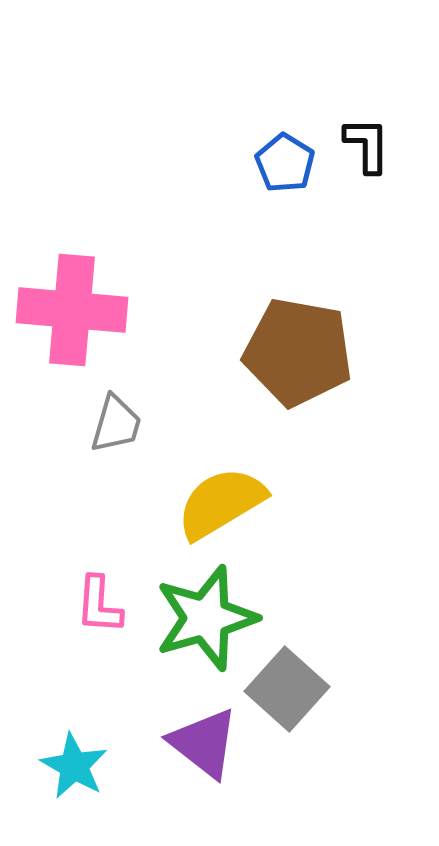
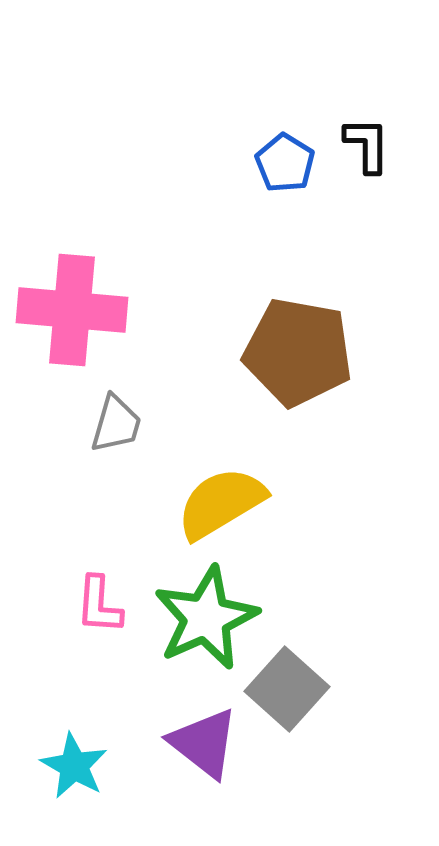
green star: rotated 8 degrees counterclockwise
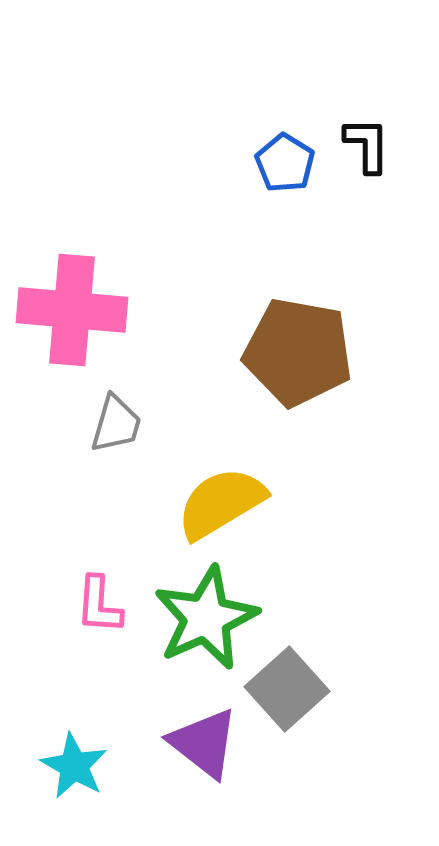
gray square: rotated 6 degrees clockwise
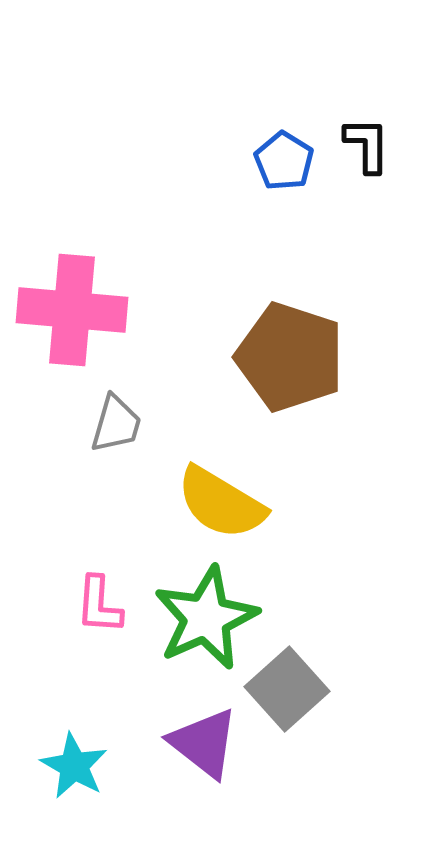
blue pentagon: moved 1 px left, 2 px up
brown pentagon: moved 8 px left, 5 px down; rotated 8 degrees clockwise
yellow semicircle: rotated 118 degrees counterclockwise
